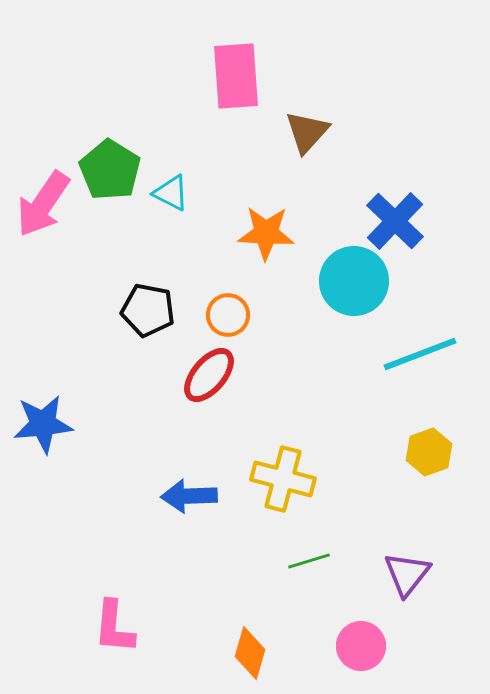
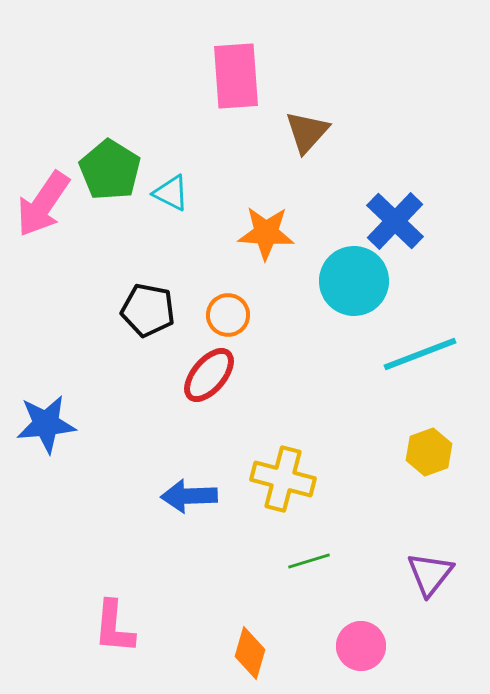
blue star: moved 3 px right
purple triangle: moved 23 px right
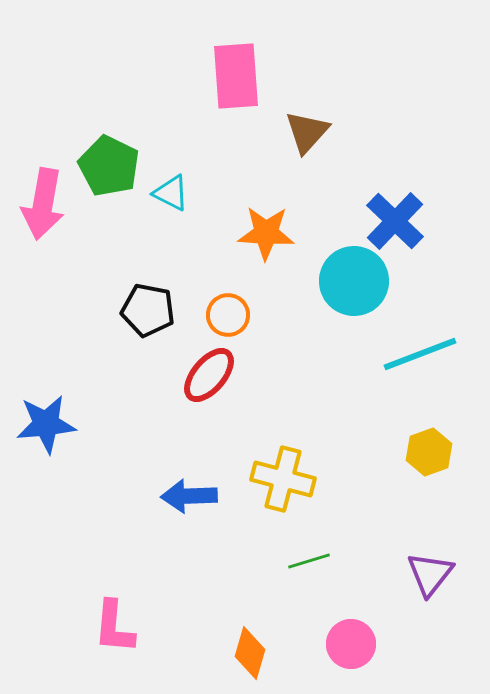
green pentagon: moved 1 px left, 4 px up; rotated 6 degrees counterclockwise
pink arrow: rotated 24 degrees counterclockwise
pink circle: moved 10 px left, 2 px up
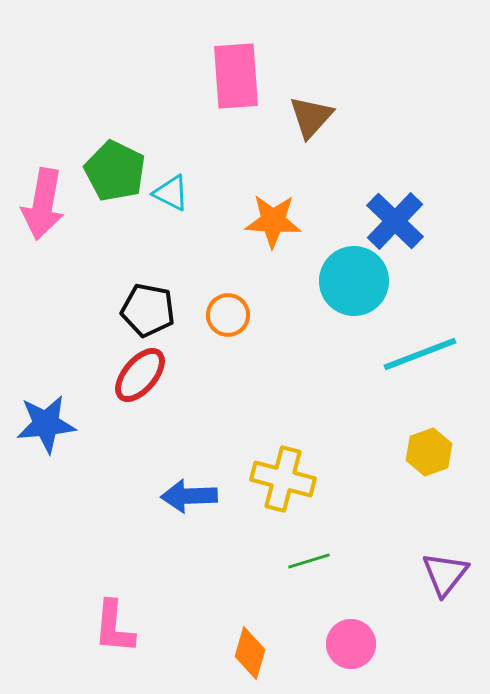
brown triangle: moved 4 px right, 15 px up
green pentagon: moved 6 px right, 5 px down
orange star: moved 7 px right, 12 px up
red ellipse: moved 69 px left
purple triangle: moved 15 px right
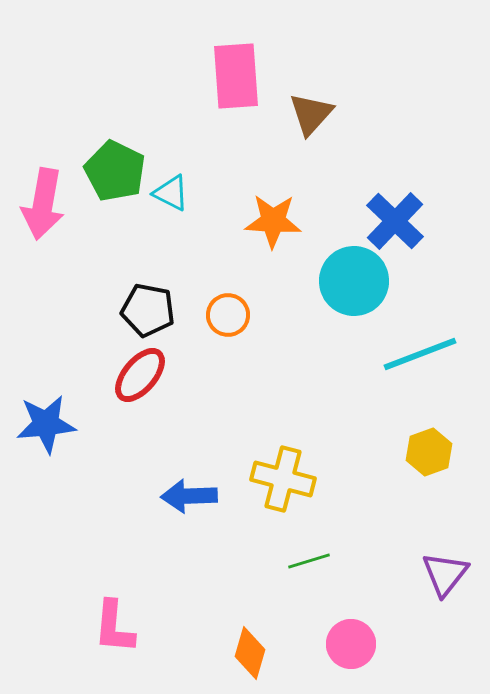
brown triangle: moved 3 px up
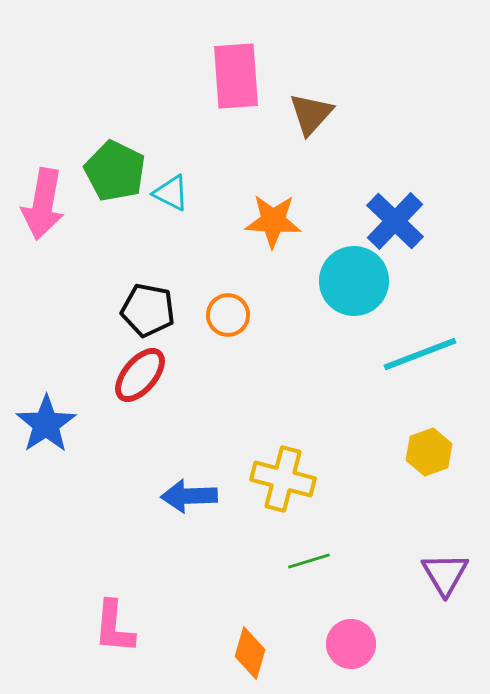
blue star: rotated 28 degrees counterclockwise
purple triangle: rotated 9 degrees counterclockwise
